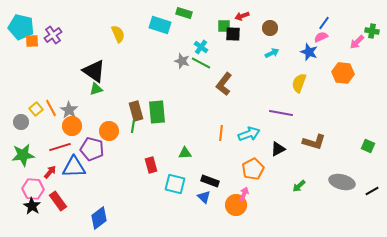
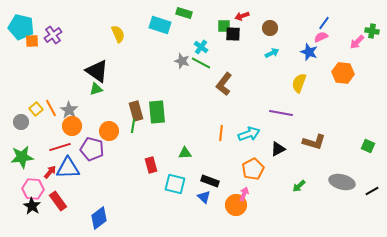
black triangle at (94, 71): moved 3 px right
green star at (23, 155): moved 1 px left, 2 px down
blue triangle at (74, 167): moved 6 px left, 1 px down
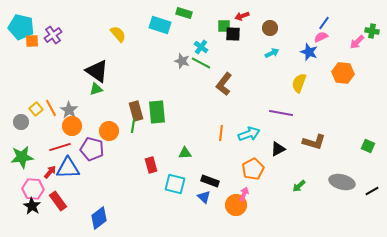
yellow semicircle at (118, 34): rotated 18 degrees counterclockwise
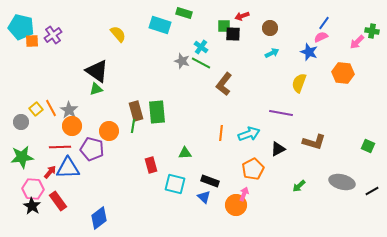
red line at (60, 147): rotated 15 degrees clockwise
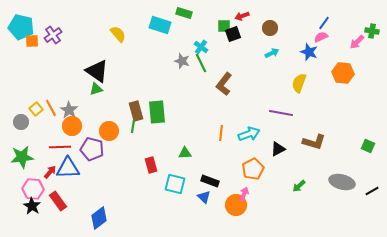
black square at (233, 34): rotated 21 degrees counterclockwise
green line at (201, 63): rotated 36 degrees clockwise
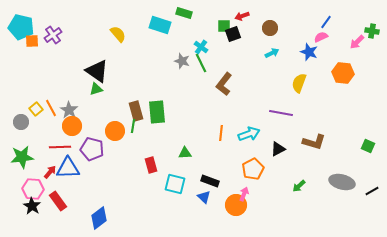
blue line at (324, 23): moved 2 px right, 1 px up
orange circle at (109, 131): moved 6 px right
